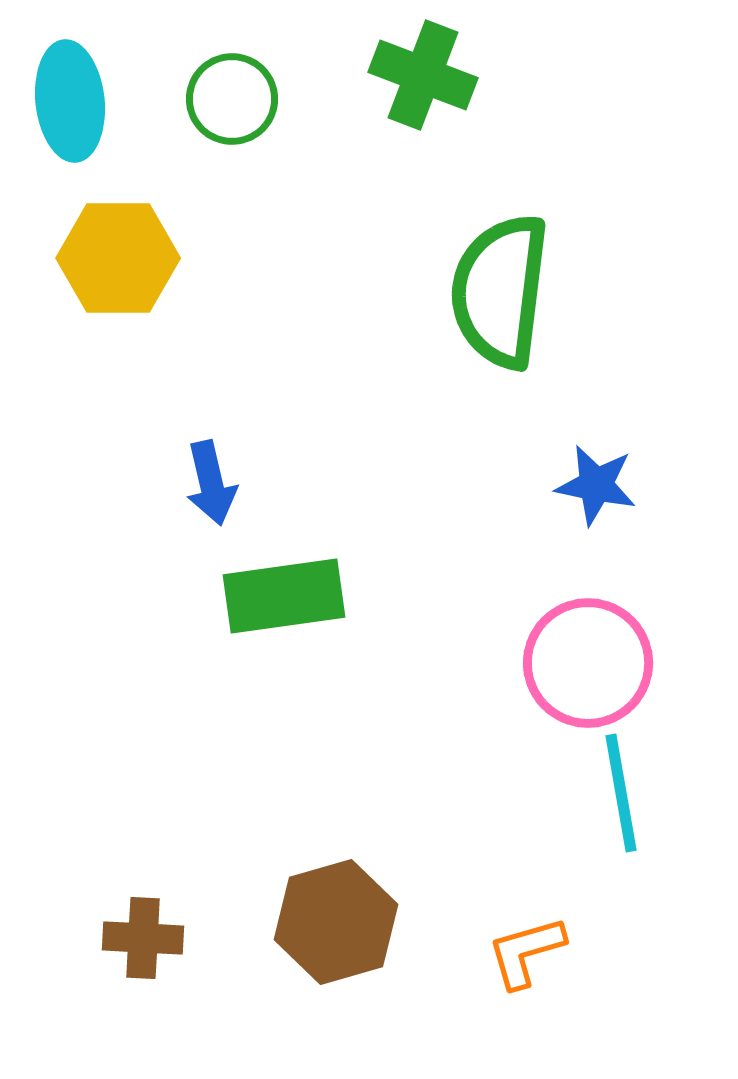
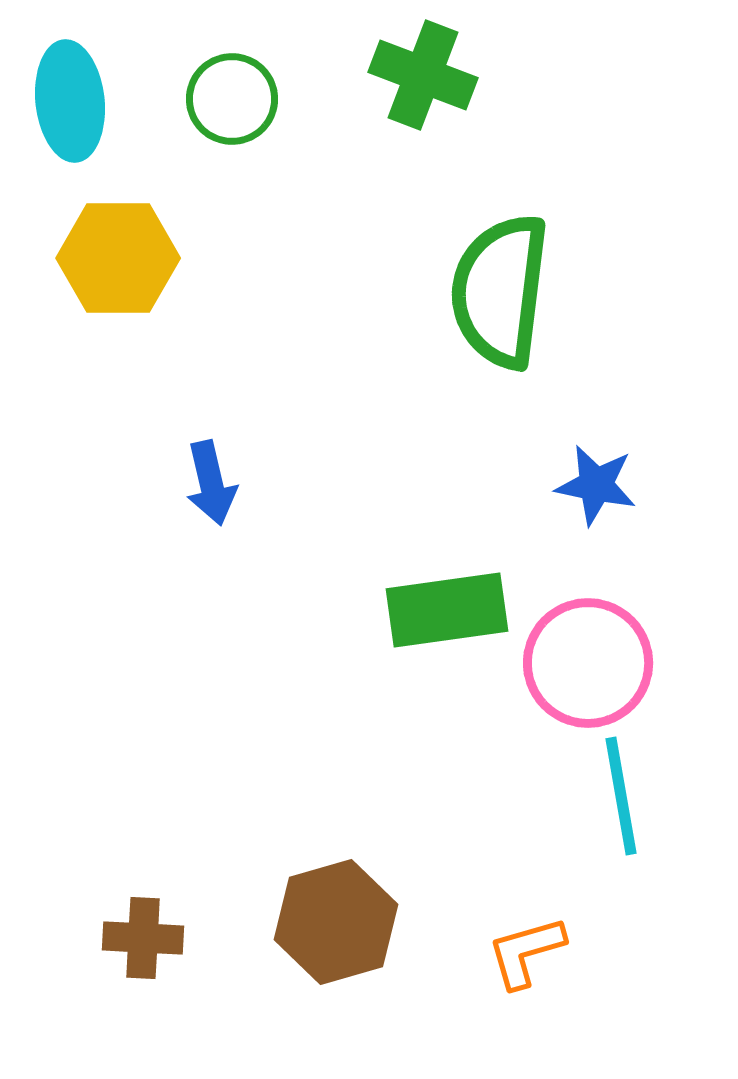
green rectangle: moved 163 px right, 14 px down
cyan line: moved 3 px down
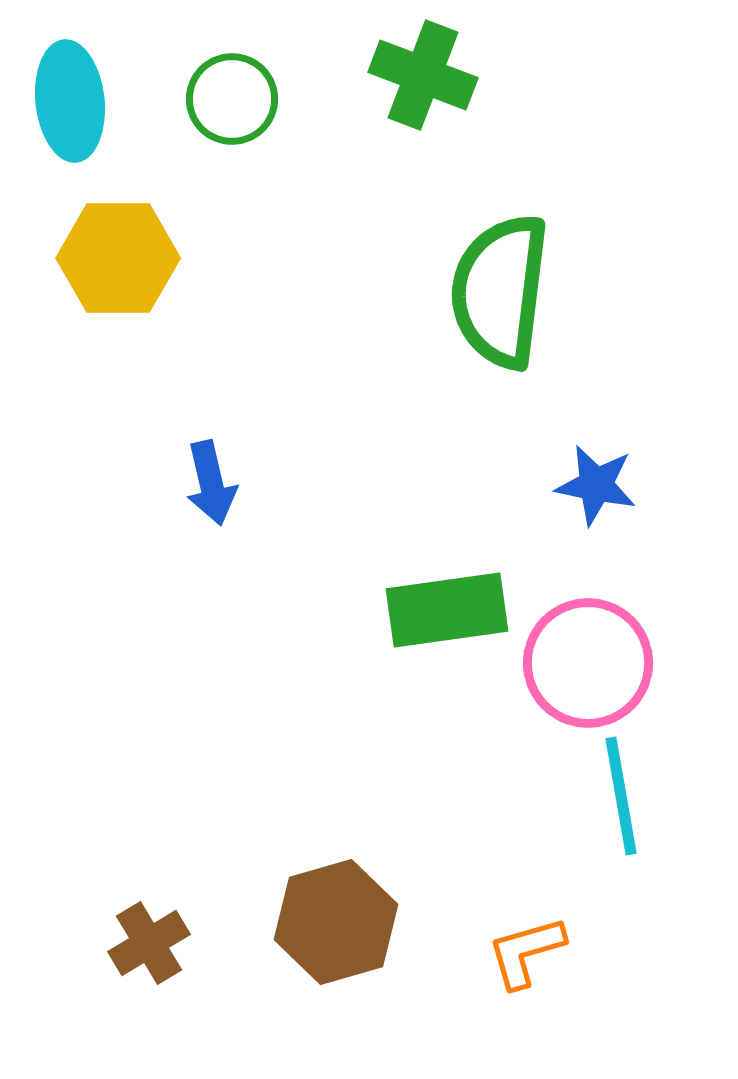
brown cross: moved 6 px right, 5 px down; rotated 34 degrees counterclockwise
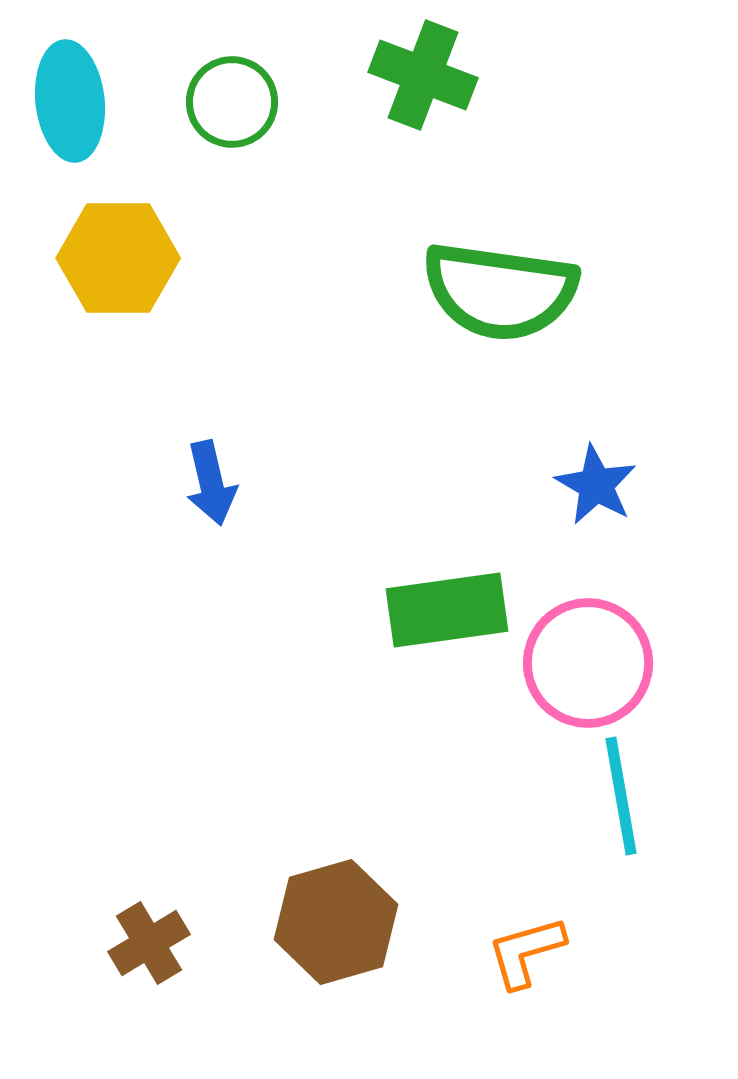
green circle: moved 3 px down
green semicircle: rotated 89 degrees counterclockwise
blue star: rotated 18 degrees clockwise
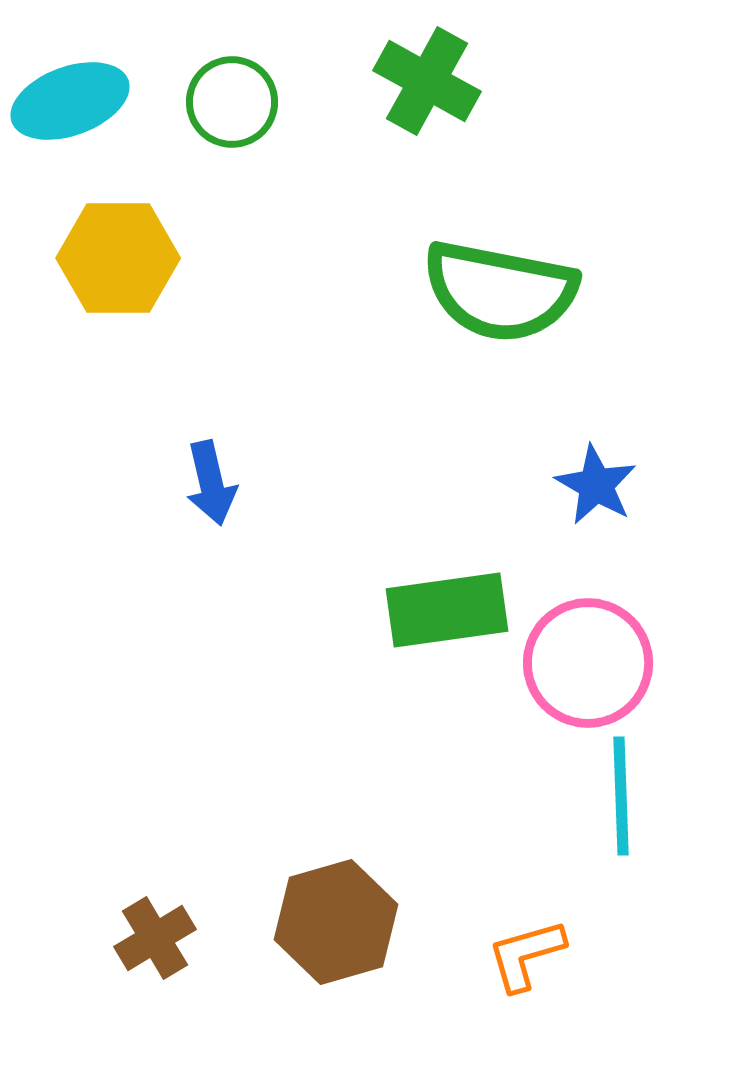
green cross: moved 4 px right, 6 px down; rotated 8 degrees clockwise
cyan ellipse: rotated 76 degrees clockwise
green semicircle: rotated 3 degrees clockwise
cyan line: rotated 8 degrees clockwise
brown cross: moved 6 px right, 5 px up
orange L-shape: moved 3 px down
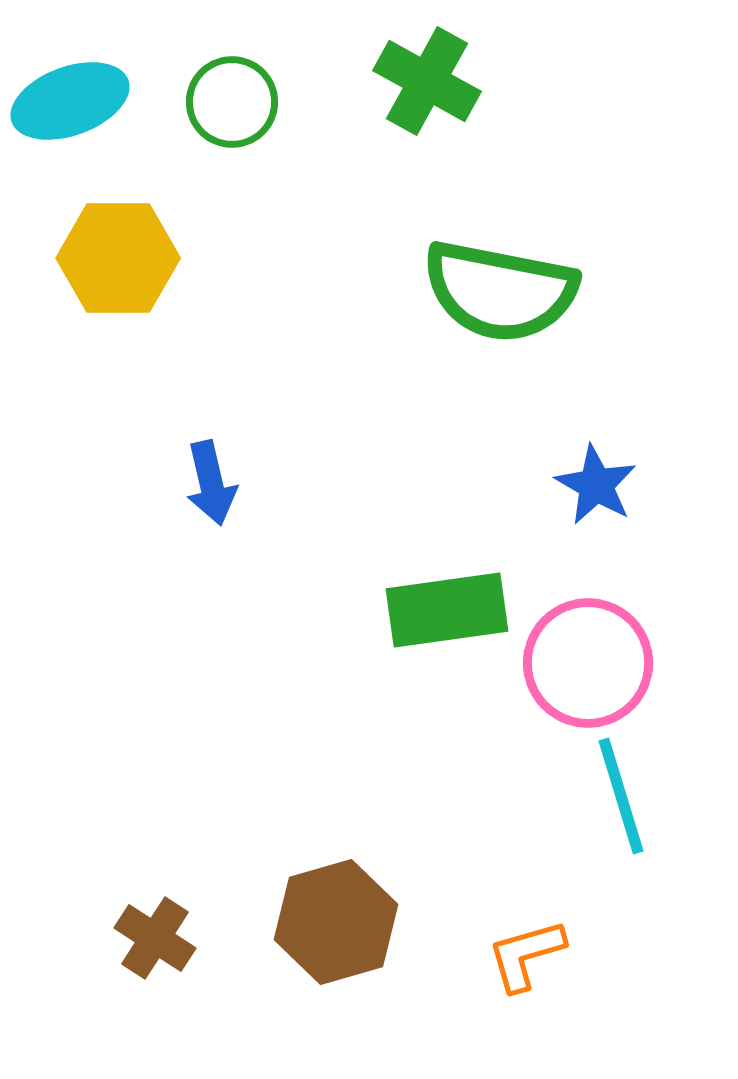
cyan line: rotated 15 degrees counterclockwise
brown cross: rotated 26 degrees counterclockwise
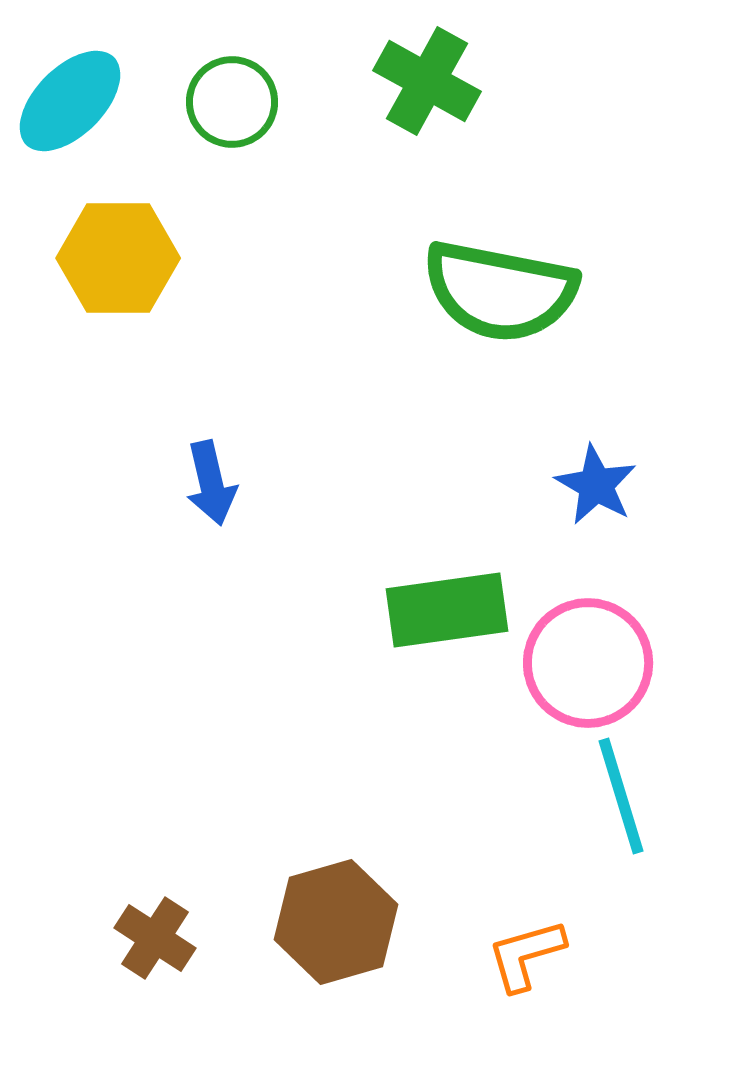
cyan ellipse: rotated 25 degrees counterclockwise
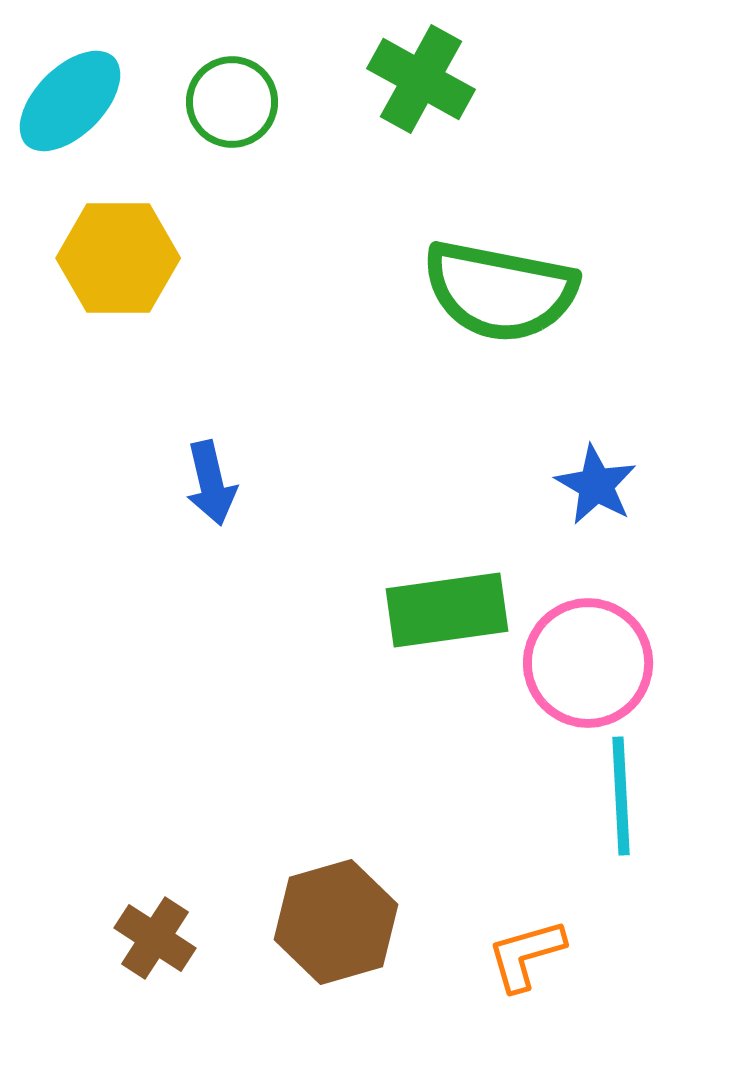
green cross: moved 6 px left, 2 px up
cyan line: rotated 14 degrees clockwise
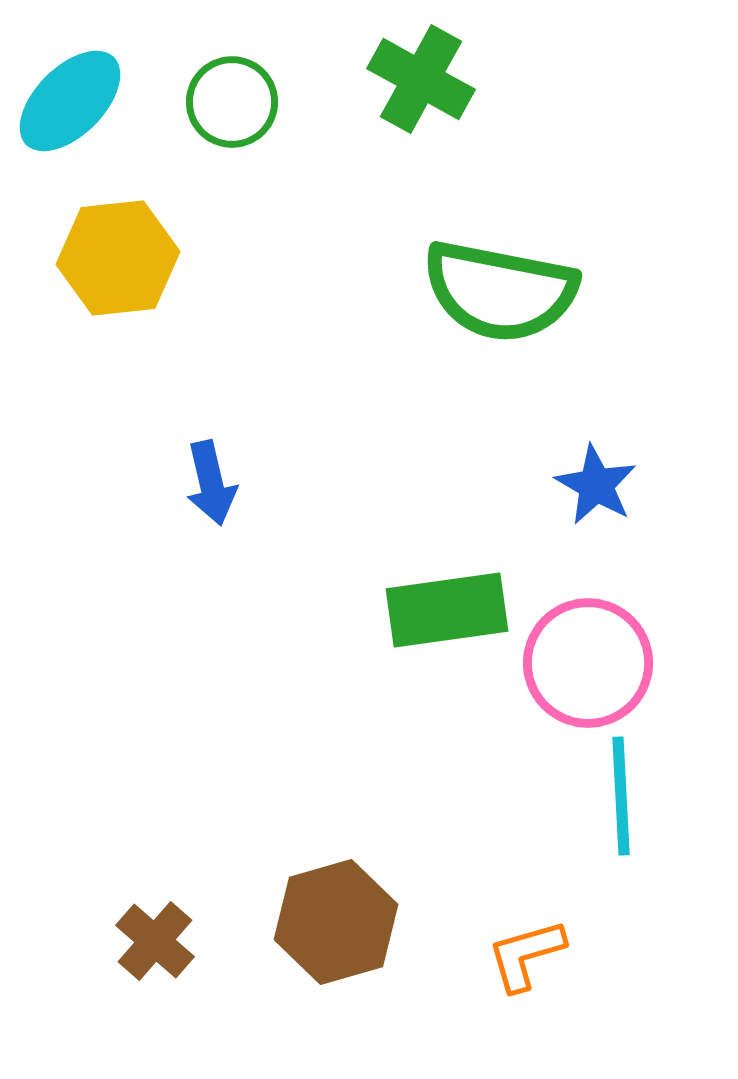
yellow hexagon: rotated 6 degrees counterclockwise
brown cross: moved 3 px down; rotated 8 degrees clockwise
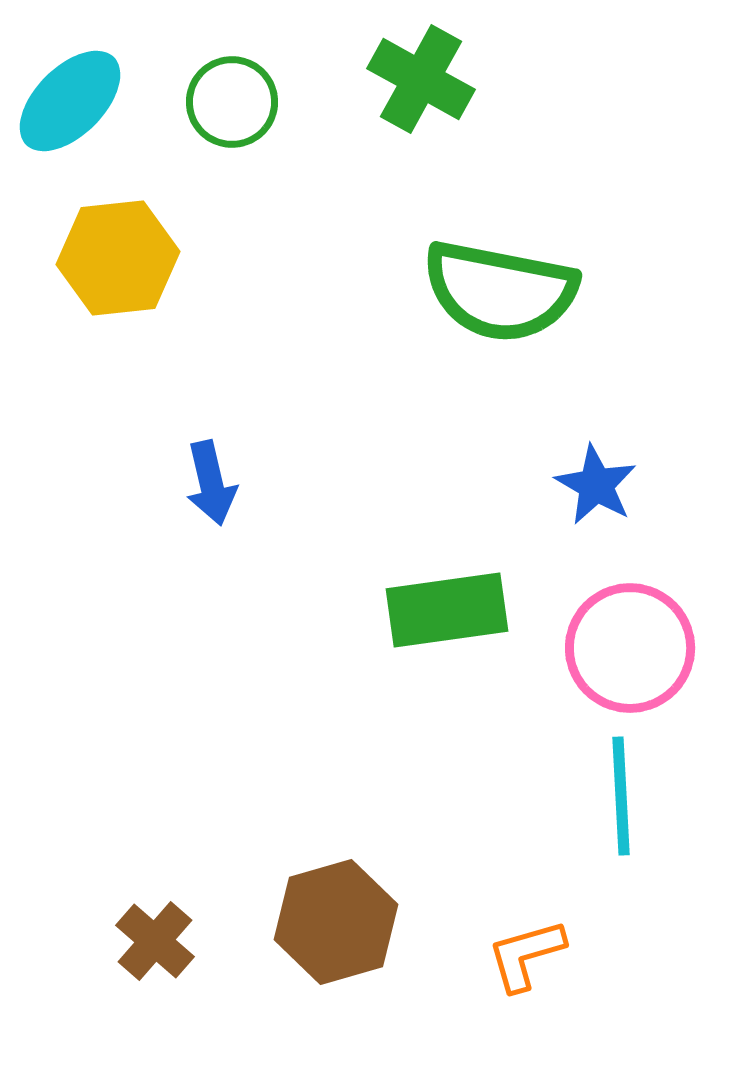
pink circle: moved 42 px right, 15 px up
